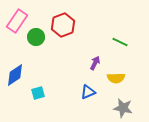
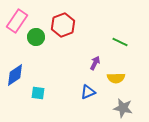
cyan square: rotated 24 degrees clockwise
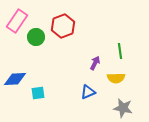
red hexagon: moved 1 px down
green line: moved 9 px down; rotated 56 degrees clockwise
blue diamond: moved 4 px down; rotated 30 degrees clockwise
cyan square: rotated 16 degrees counterclockwise
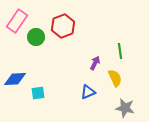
yellow semicircle: moved 1 px left; rotated 114 degrees counterclockwise
gray star: moved 2 px right
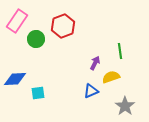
green circle: moved 2 px down
yellow semicircle: moved 4 px left, 1 px up; rotated 84 degrees counterclockwise
blue triangle: moved 3 px right, 1 px up
gray star: moved 2 px up; rotated 24 degrees clockwise
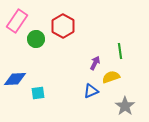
red hexagon: rotated 10 degrees counterclockwise
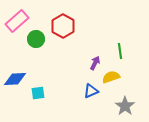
pink rectangle: rotated 15 degrees clockwise
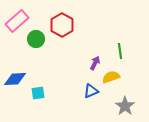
red hexagon: moved 1 px left, 1 px up
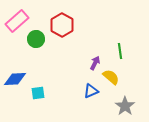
yellow semicircle: rotated 60 degrees clockwise
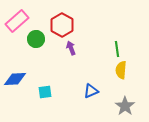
green line: moved 3 px left, 2 px up
purple arrow: moved 24 px left, 15 px up; rotated 48 degrees counterclockwise
yellow semicircle: moved 10 px right, 7 px up; rotated 126 degrees counterclockwise
cyan square: moved 7 px right, 1 px up
